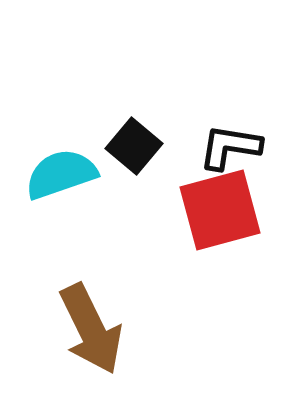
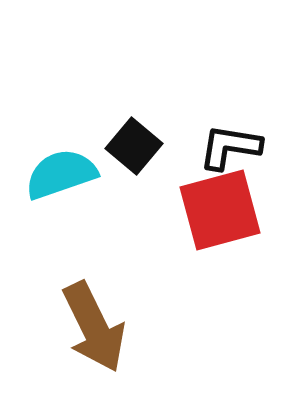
brown arrow: moved 3 px right, 2 px up
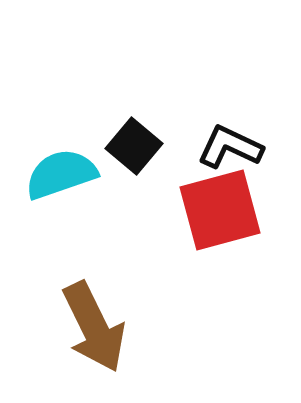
black L-shape: rotated 16 degrees clockwise
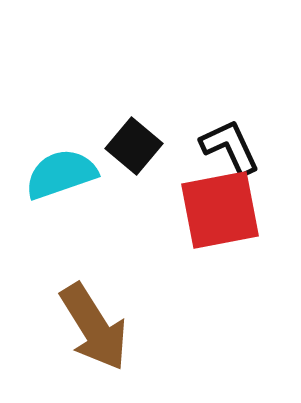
black L-shape: rotated 40 degrees clockwise
red square: rotated 4 degrees clockwise
brown arrow: rotated 6 degrees counterclockwise
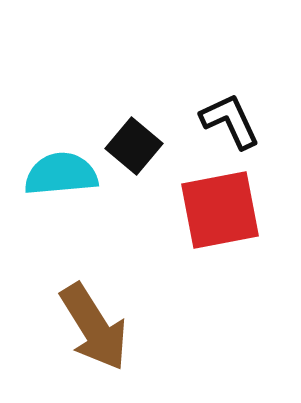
black L-shape: moved 26 px up
cyan semicircle: rotated 14 degrees clockwise
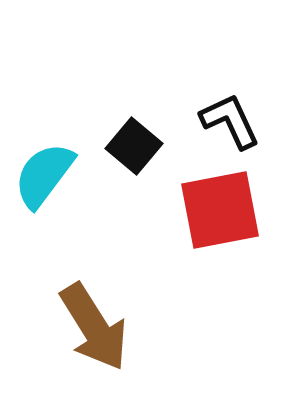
cyan semicircle: moved 17 px left, 1 px down; rotated 48 degrees counterclockwise
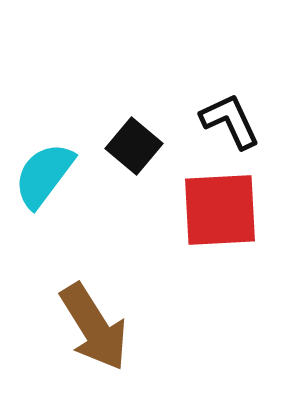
red square: rotated 8 degrees clockwise
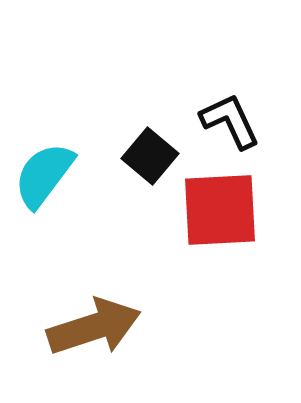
black square: moved 16 px right, 10 px down
brown arrow: rotated 76 degrees counterclockwise
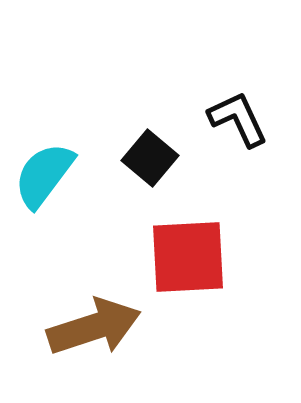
black L-shape: moved 8 px right, 2 px up
black square: moved 2 px down
red square: moved 32 px left, 47 px down
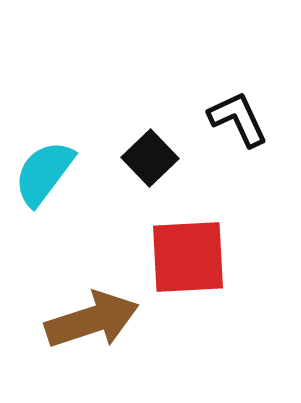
black square: rotated 6 degrees clockwise
cyan semicircle: moved 2 px up
brown arrow: moved 2 px left, 7 px up
